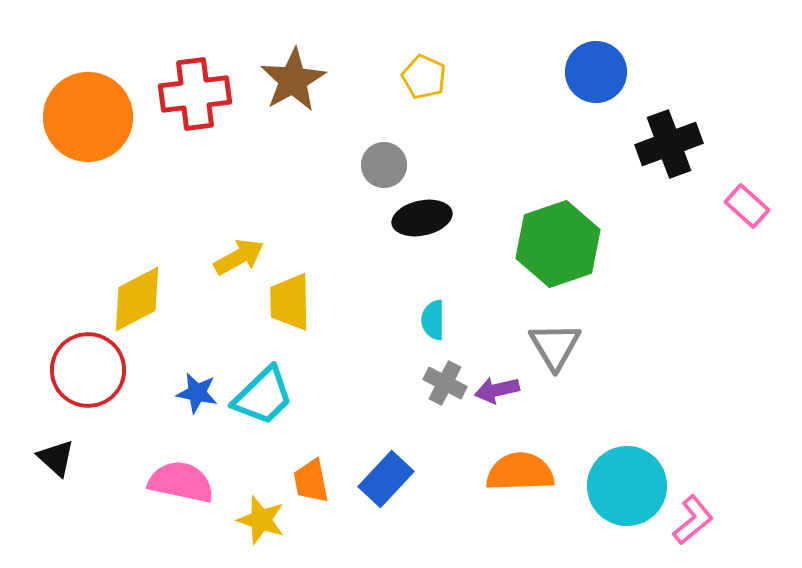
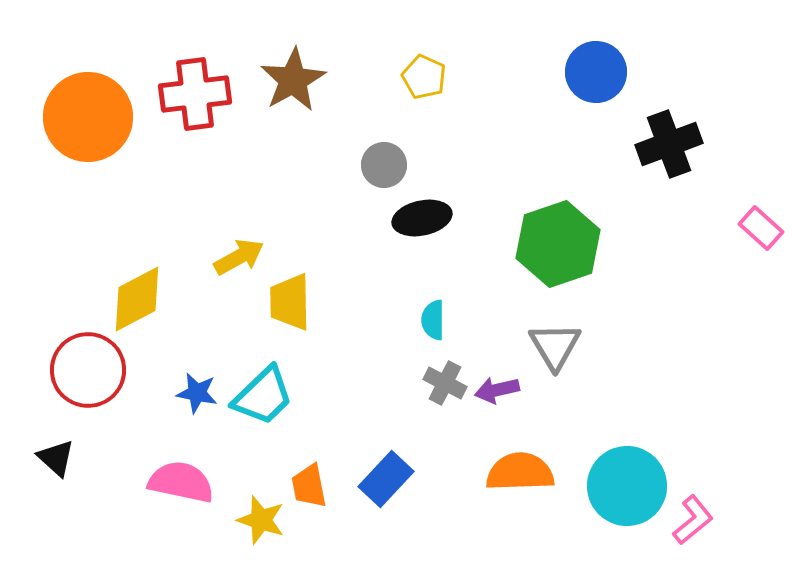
pink rectangle: moved 14 px right, 22 px down
orange trapezoid: moved 2 px left, 5 px down
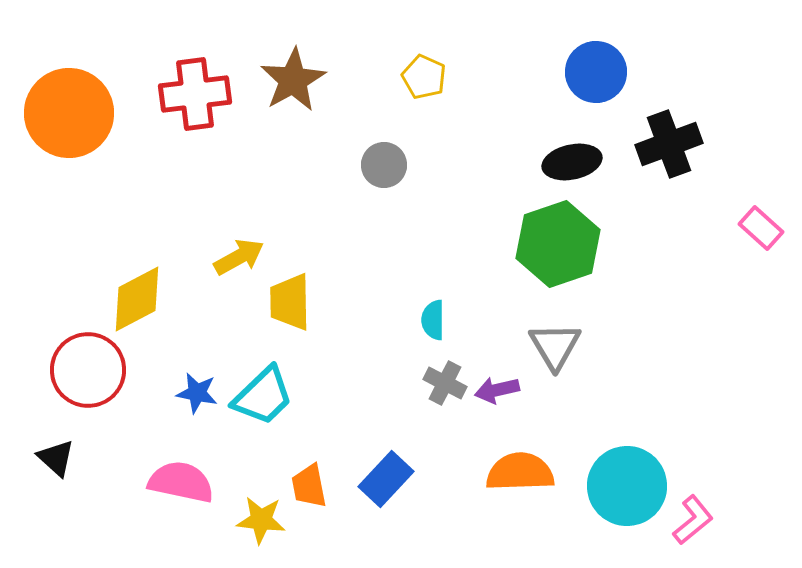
orange circle: moved 19 px left, 4 px up
black ellipse: moved 150 px right, 56 px up
yellow star: rotated 12 degrees counterclockwise
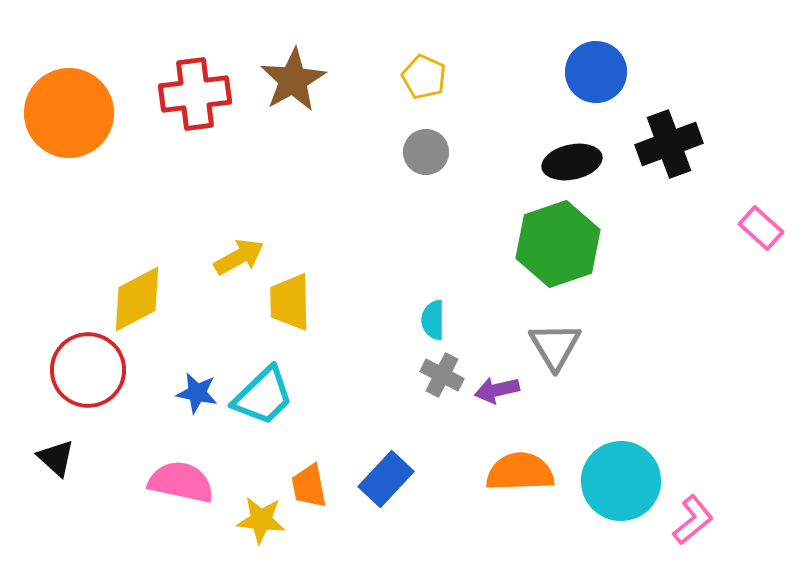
gray circle: moved 42 px right, 13 px up
gray cross: moved 3 px left, 8 px up
cyan circle: moved 6 px left, 5 px up
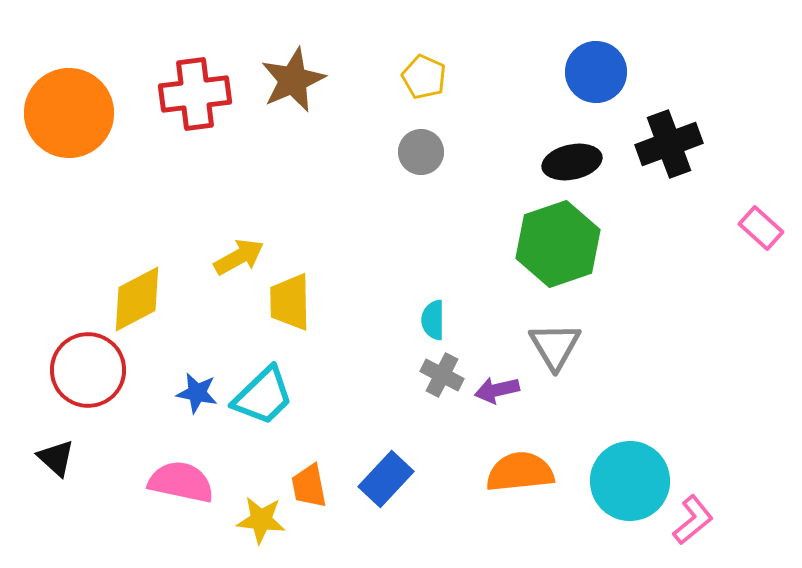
brown star: rotated 6 degrees clockwise
gray circle: moved 5 px left
orange semicircle: rotated 4 degrees counterclockwise
cyan circle: moved 9 px right
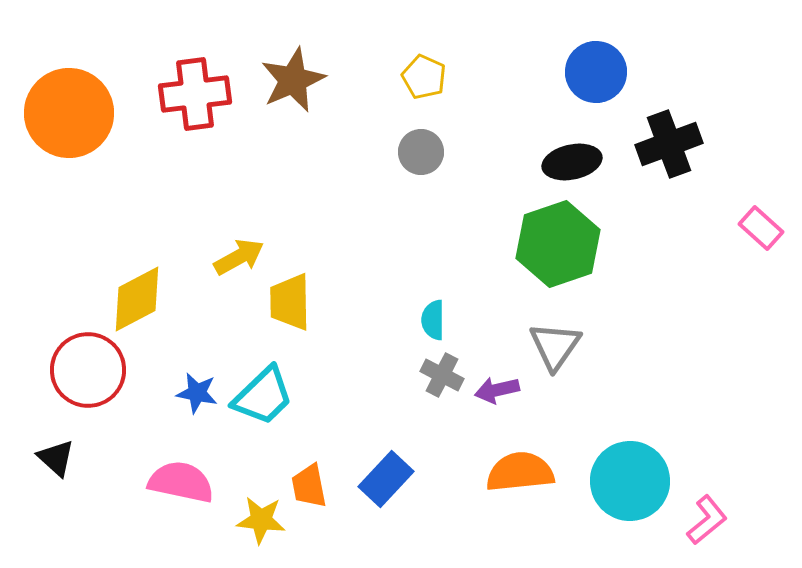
gray triangle: rotated 6 degrees clockwise
pink L-shape: moved 14 px right
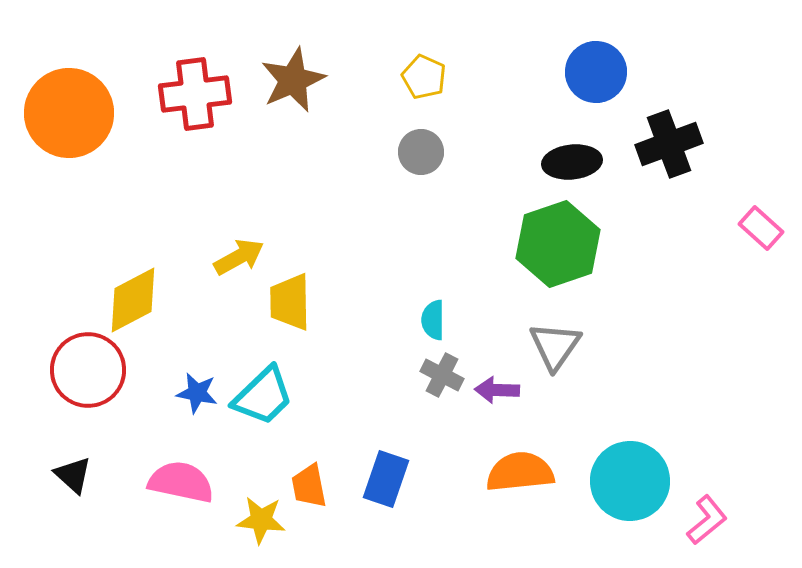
black ellipse: rotated 6 degrees clockwise
yellow diamond: moved 4 px left, 1 px down
purple arrow: rotated 15 degrees clockwise
black triangle: moved 17 px right, 17 px down
blue rectangle: rotated 24 degrees counterclockwise
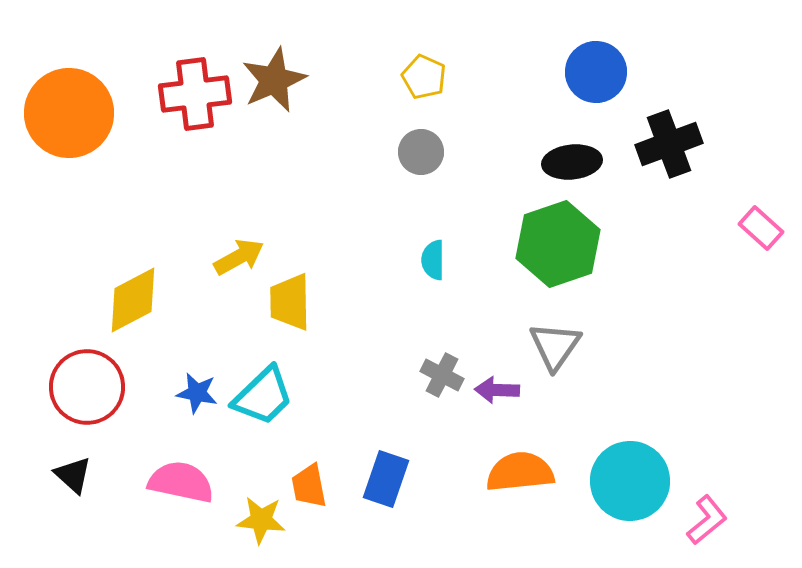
brown star: moved 19 px left
cyan semicircle: moved 60 px up
red circle: moved 1 px left, 17 px down
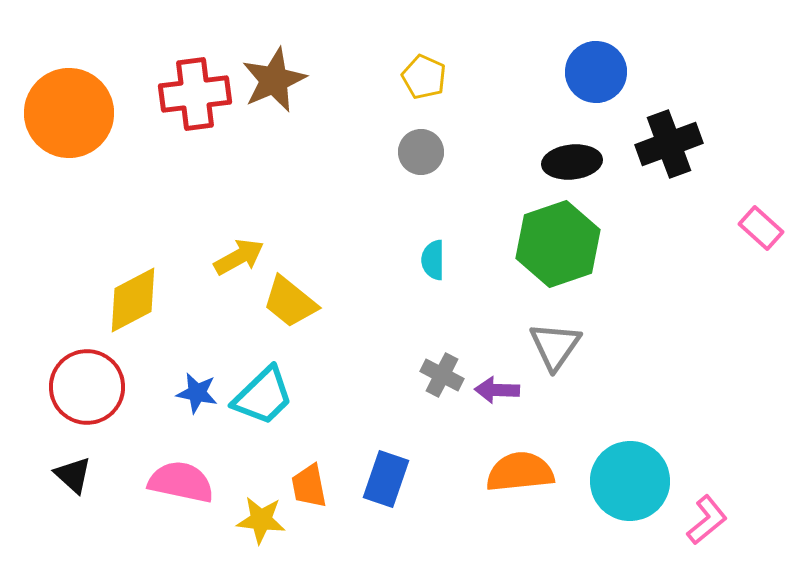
yellow trapezoid: rotated 50 degrees counterclockwise
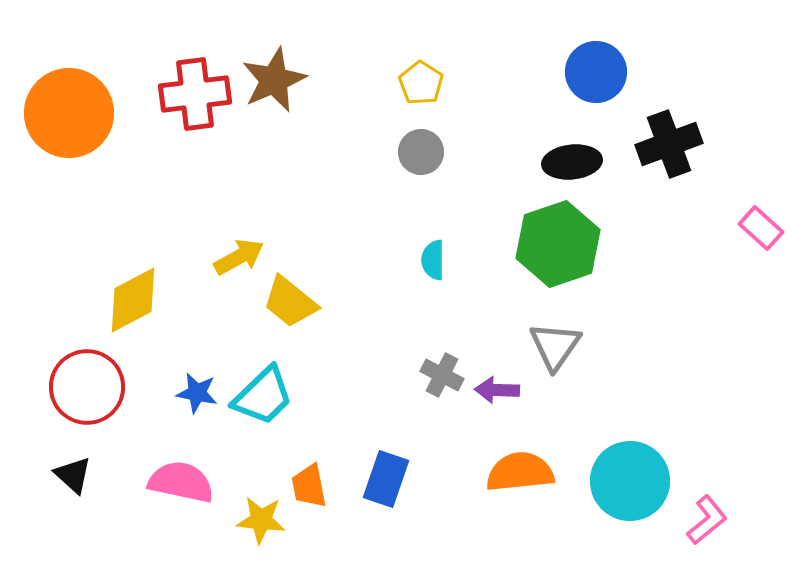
yellow pentagon: moved 3 px left, 6 px down; rotated 9 degrees clockwise
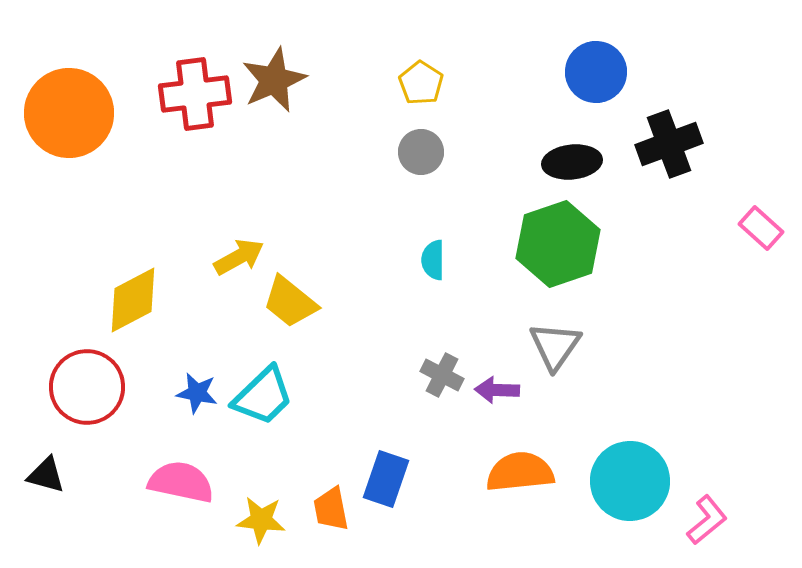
black triangle: moved 27 px left; rotated 27 degrees counterclockwise
orange trapezoid: moved 22 px right, 23 px down
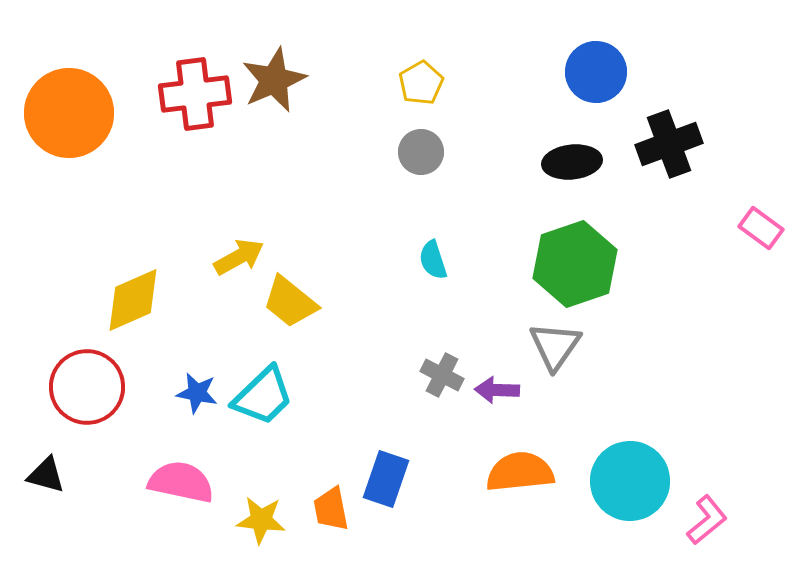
yellow pentagon: rotated 9 degrees clockwise
pink rectangle: rotated 6 degrees counterclockwise
green hexagon: moved 17 px right, 20 px down
cyan semicircle: rotated 18 degrees counterclockwise
yellow diamond: rotated 4 degrees clockwise
